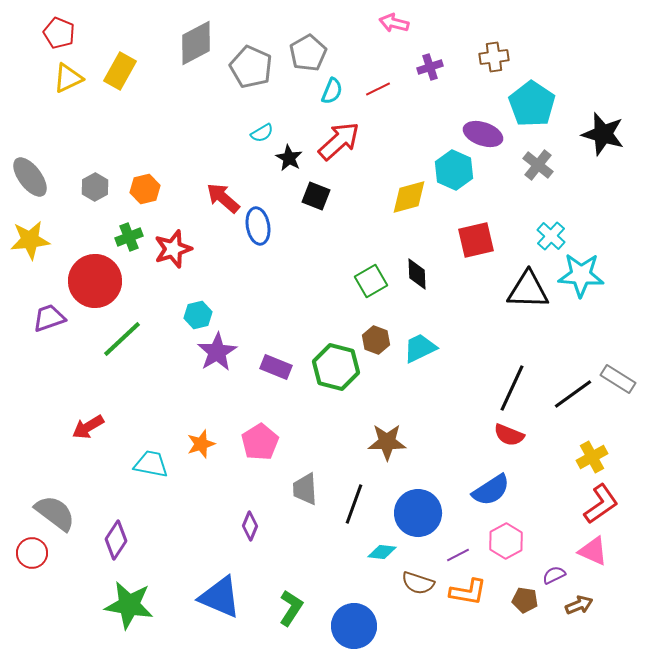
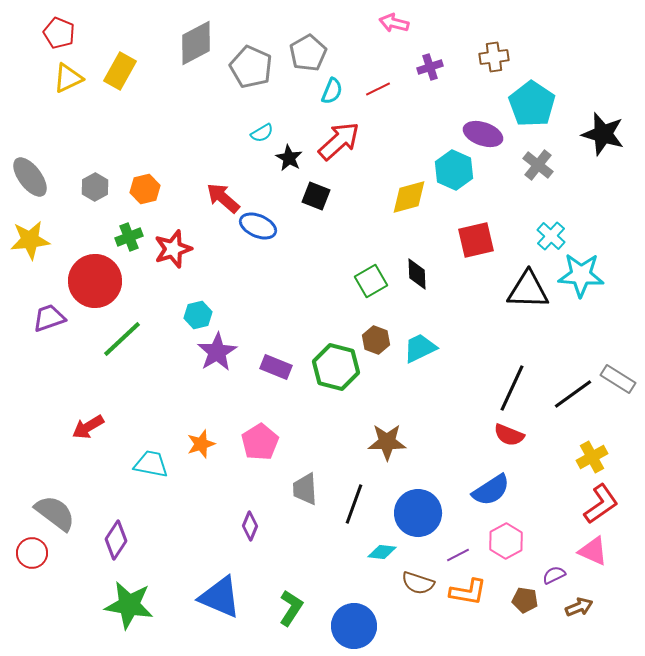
blue ellipse at (258, 226): rotated 57 degrees counterclockwise
brown arrow at (579, 605): moved 2 px down
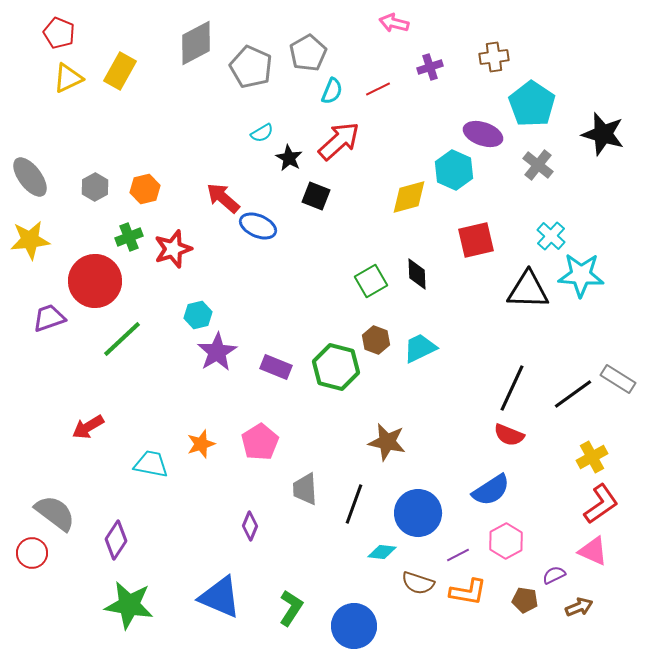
brown star at (387, 442): rotated 12 degrees clockwise
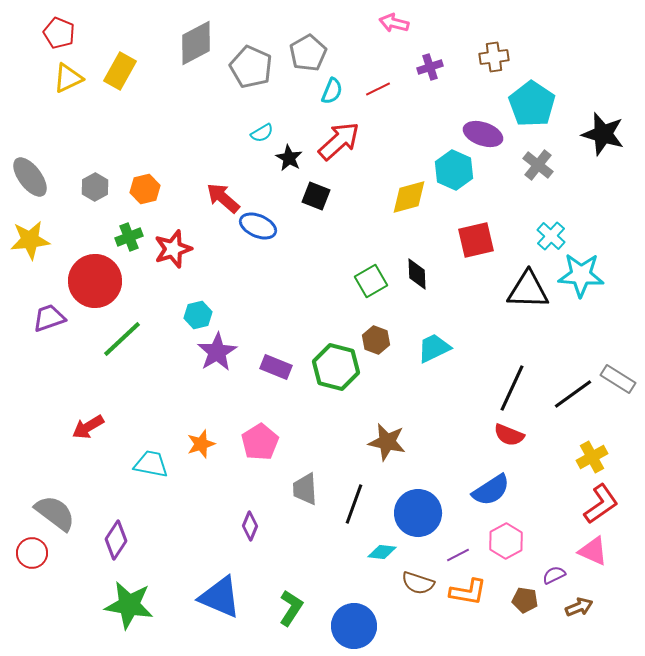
cyan trapezoid at (420, 348): moved 14 px right
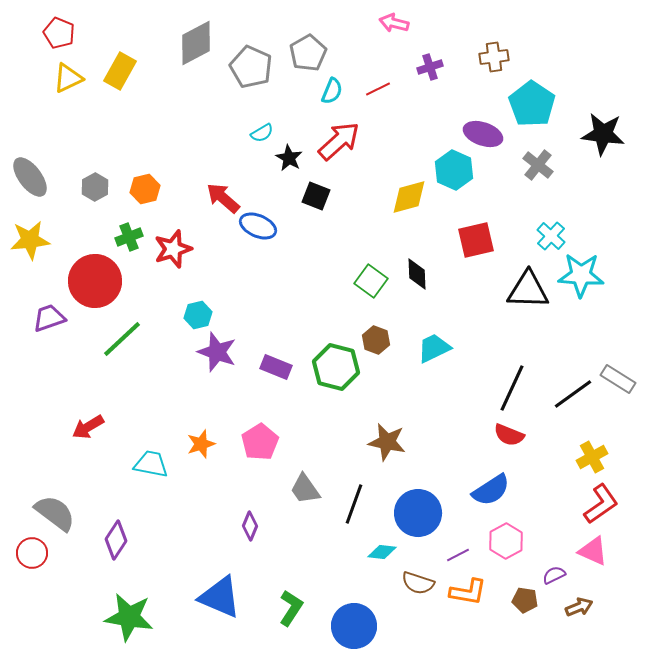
black star at (603, 134): rotated 9 degrees counterclockwise
green square at (371, 281): rotated 24 degrees counterclockwise
purple star at (217, 352): rotated 21 degrees counterclockwise
gray trapezoid at (305, 489): rotated 32 degrees counterclockwise
green star at (129, 605): moved 12 px down
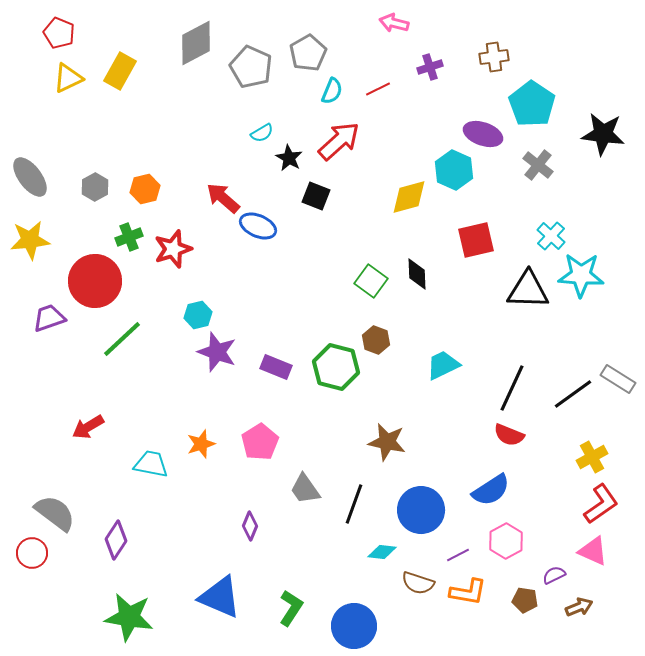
cyan trapezoid at (434, 348): moved 9 px right, 17 px down
blue circle at (418, 513): moved 3 px right, 3 px up
